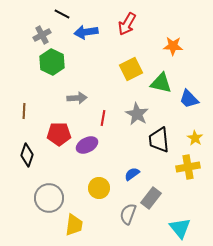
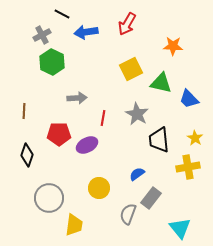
blue semicircle: moved 5 px right
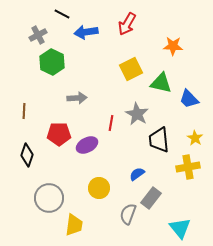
gray cross: moved 4 px left
red line: moved 8 px right, 5 px down
